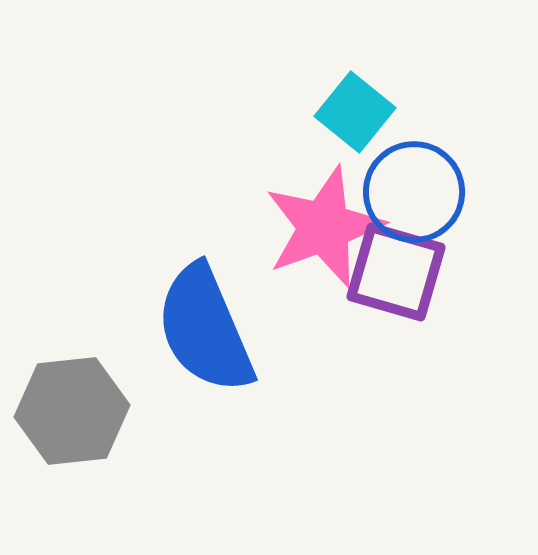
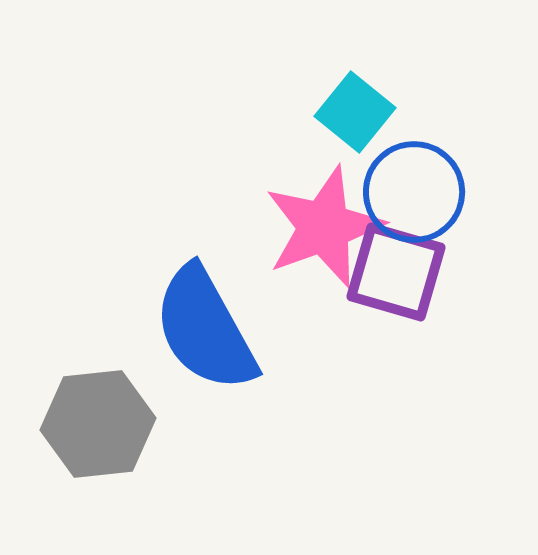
blue semicircle: rotated 6 degrees counterclockwise
gray hexagon: moved 26 px right, 13 px down
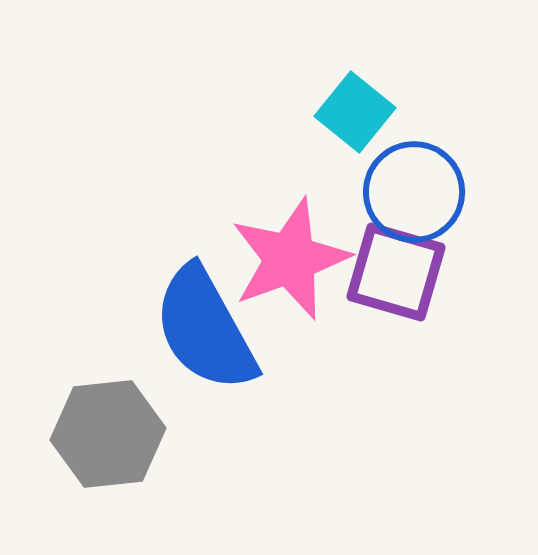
pink star: moved 34 px left, 32 px down
gray hexagon: moved 10 px right, 10 px down
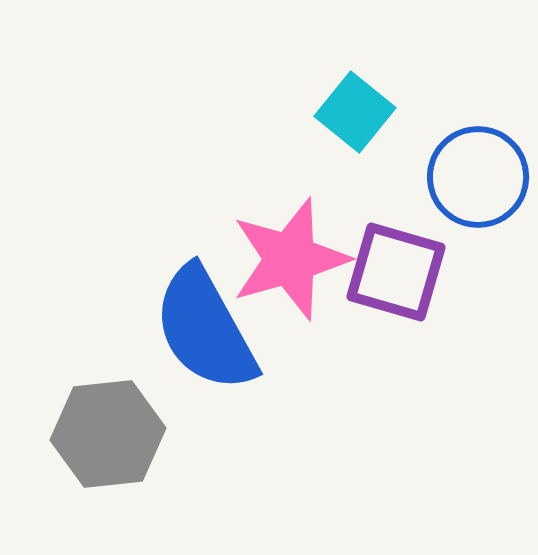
blue circle: moved 64 px right, 15 px up
pink star: rotated 4 degrees clockwise
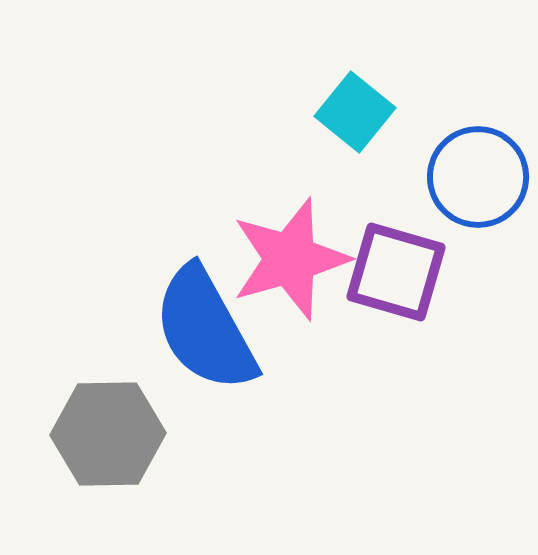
gray hexagon: rotated 5 degrees clockwise
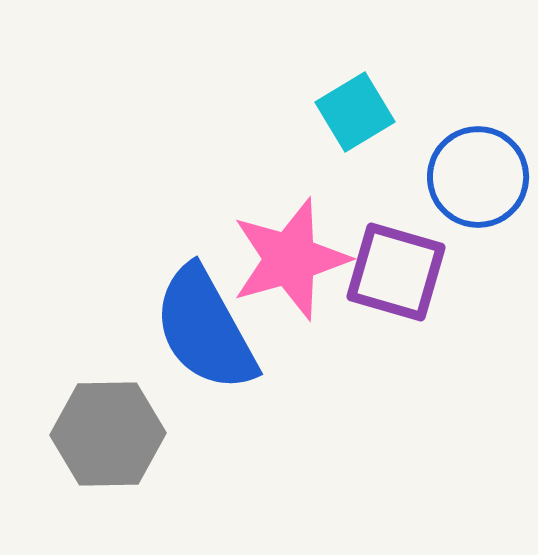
cyan square: rotated 20 degrees clockwise
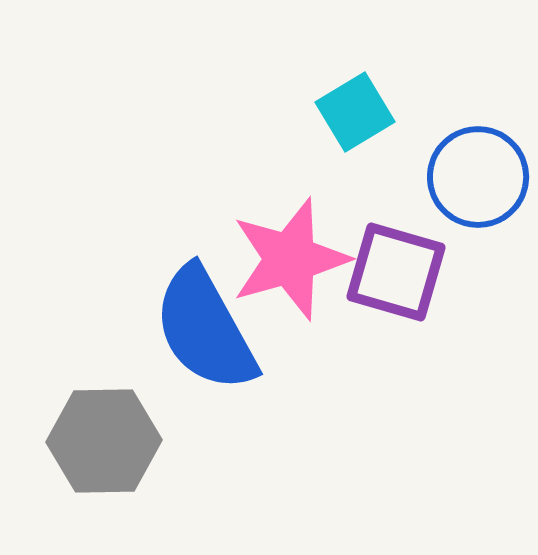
gray hexagon: moved 4 px left, 7 px down
